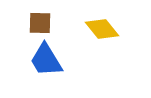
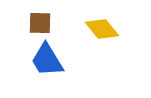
blue trapezoid: moved 1 px right
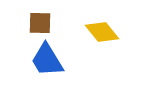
yellow diamond: moved 3 px down
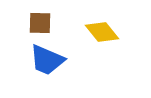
blue trapezoid: rotated 36 degrees counterclockwise
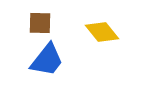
blue trapezoid: rotated 75 degrees counterclockwise
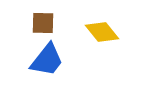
brown square: moved 3 px right
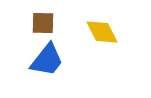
yellow diamond: rotated 12 degrees clockwise
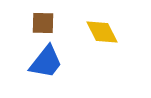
blue trapezoid: moved 1 px left, 2 px down
